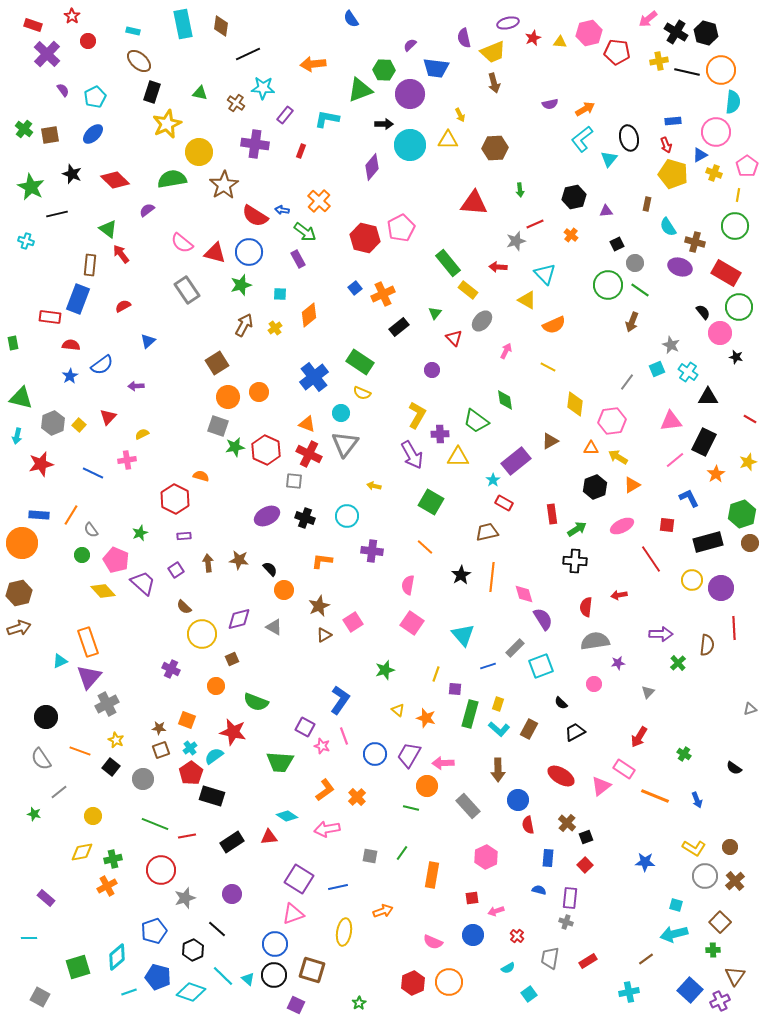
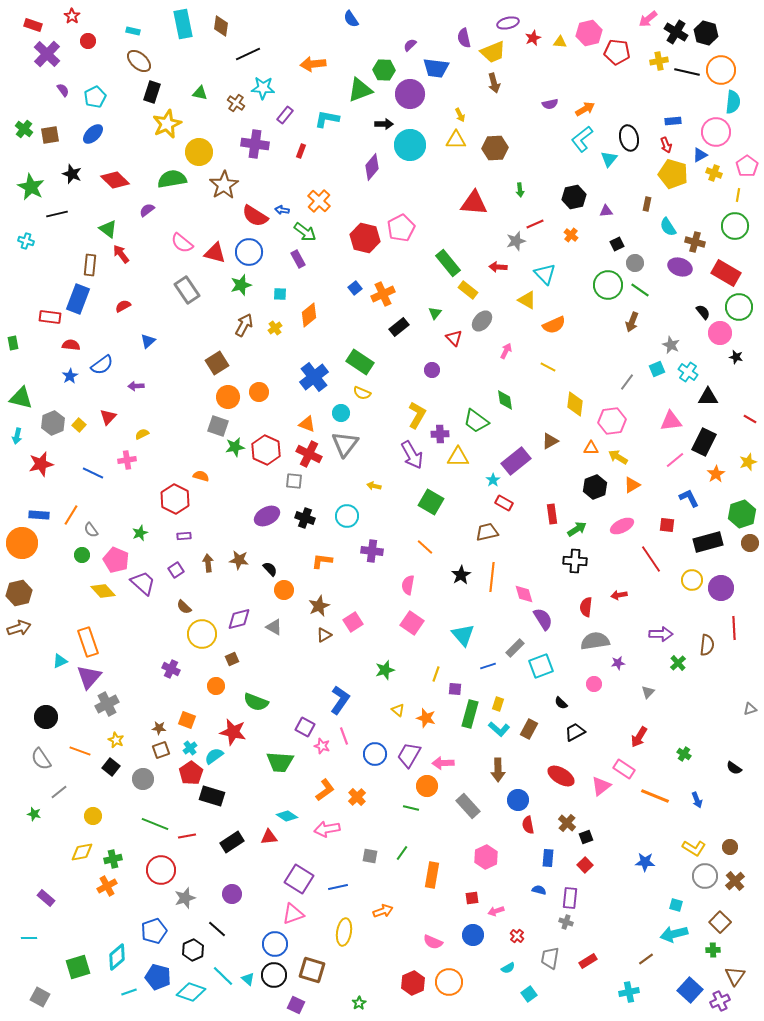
yellow triangle at (448, 140): moved 8 px right
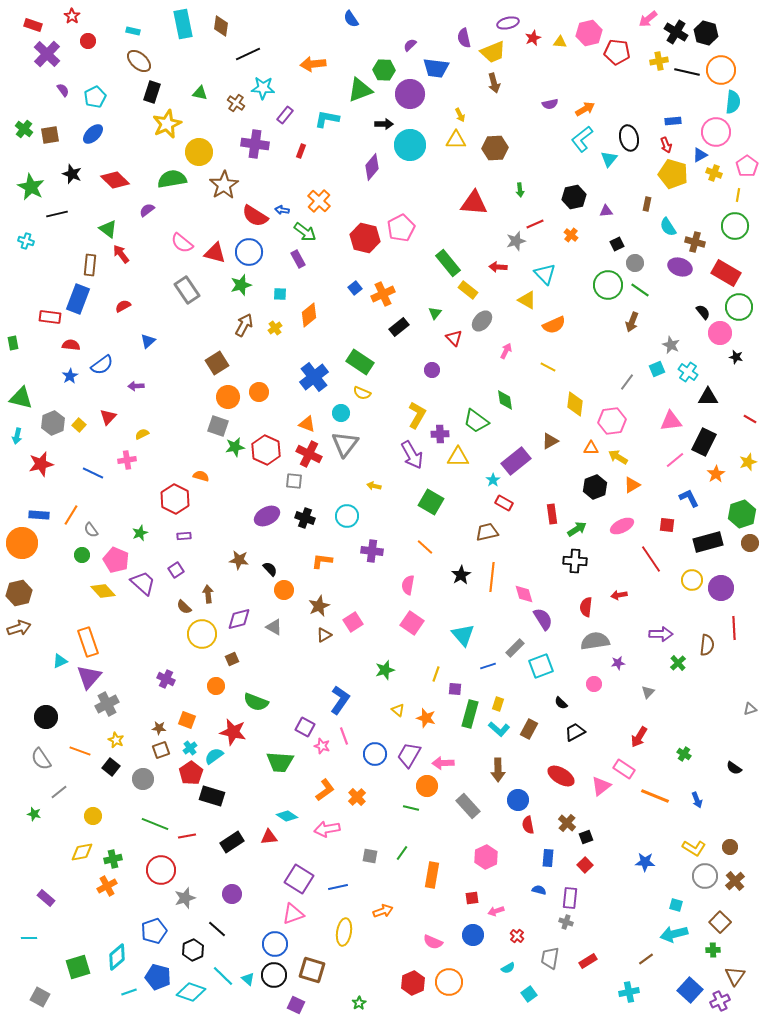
brown arrow at (208, 563): moved 31 px down
purple cross at (171, 669): moved 5 px left, 10 px down
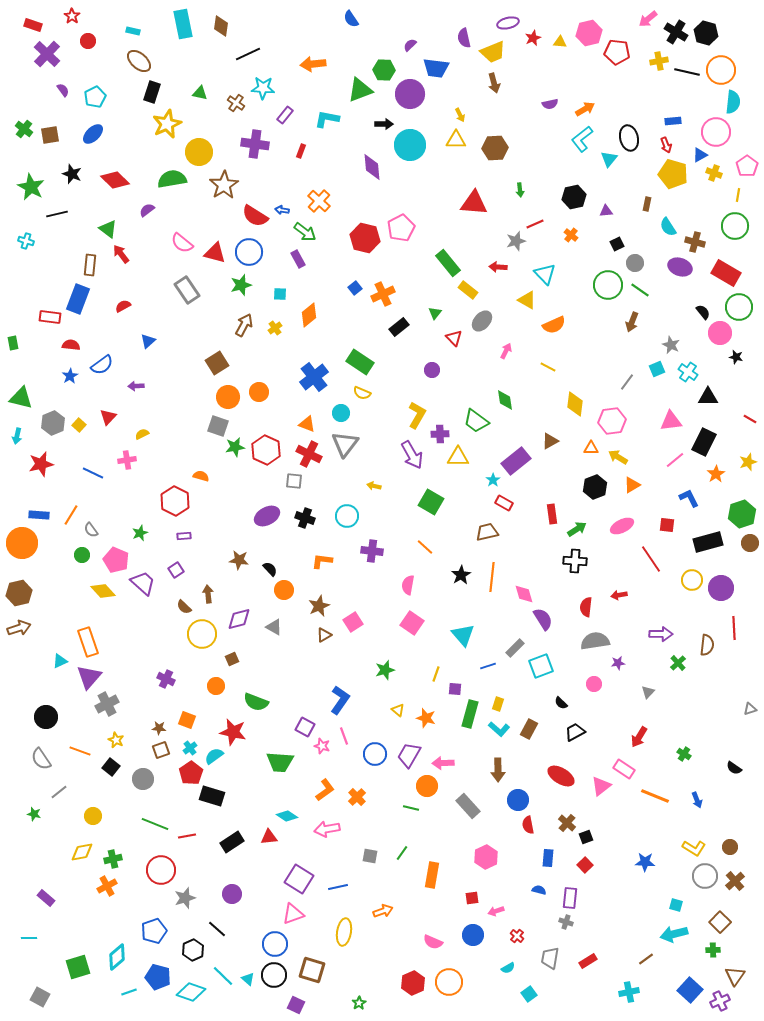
purple diamond at (372, 167): rotated 44 degrees counterclockwise
red hexagon at (175, 499): moved 2 px down
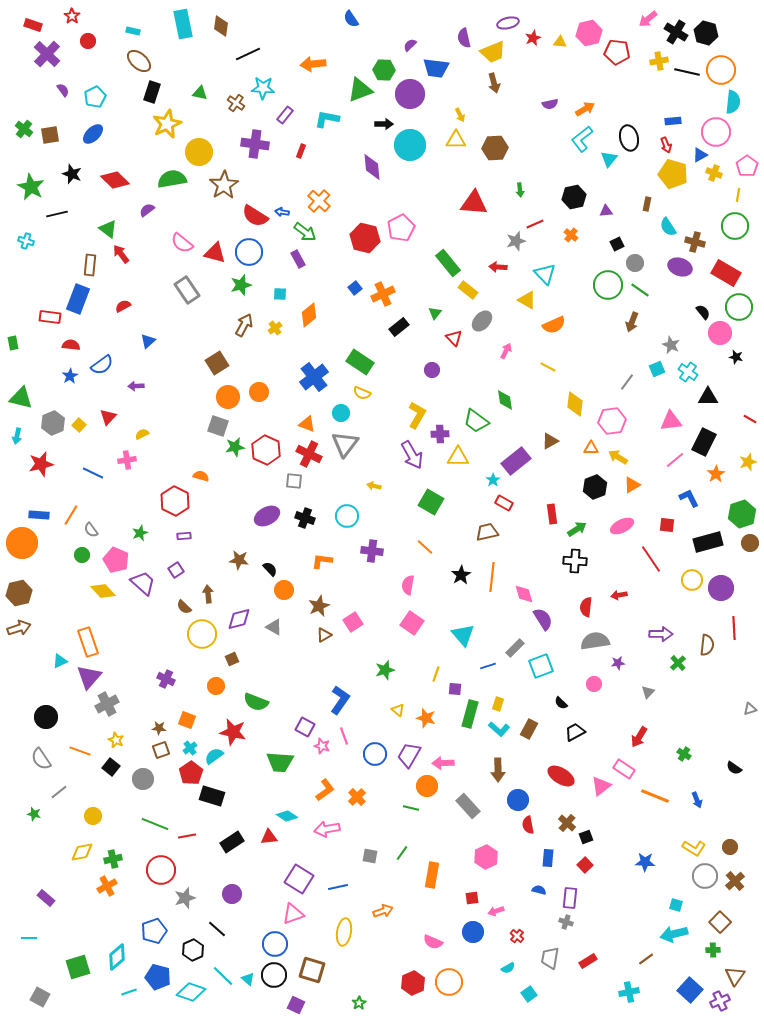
blue arrow at (282, 210): moved 2 px down
blue circle at (473, 935): moved 3 px up
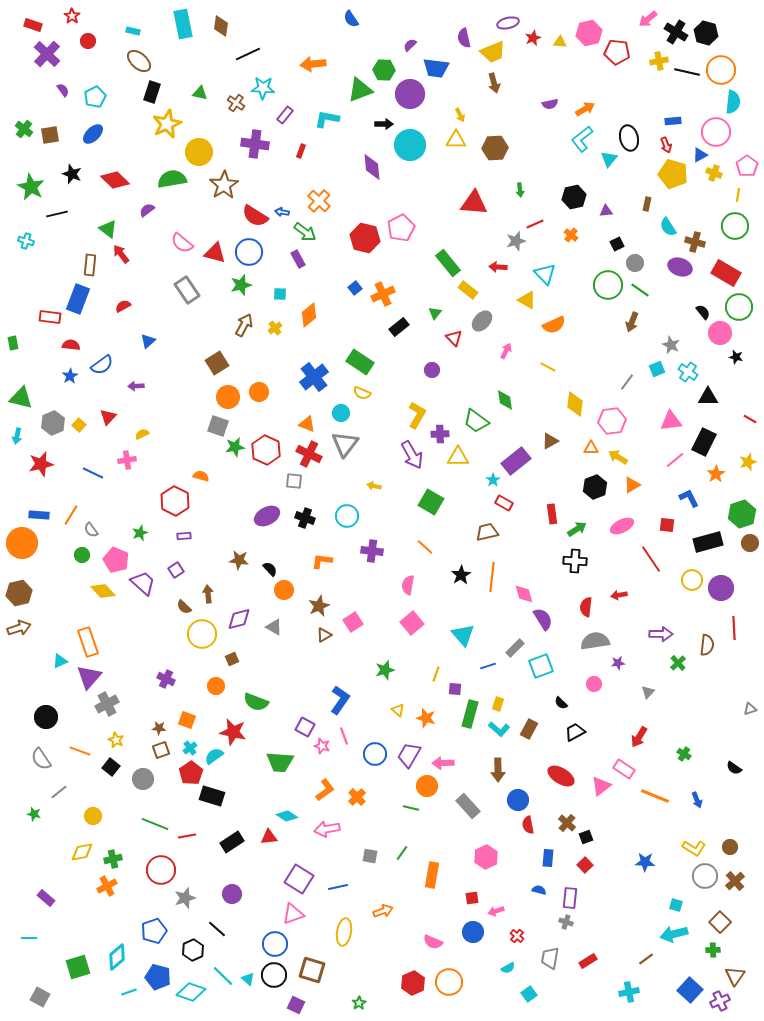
pink square at (412, 623): rotated 15 degrees clockwise
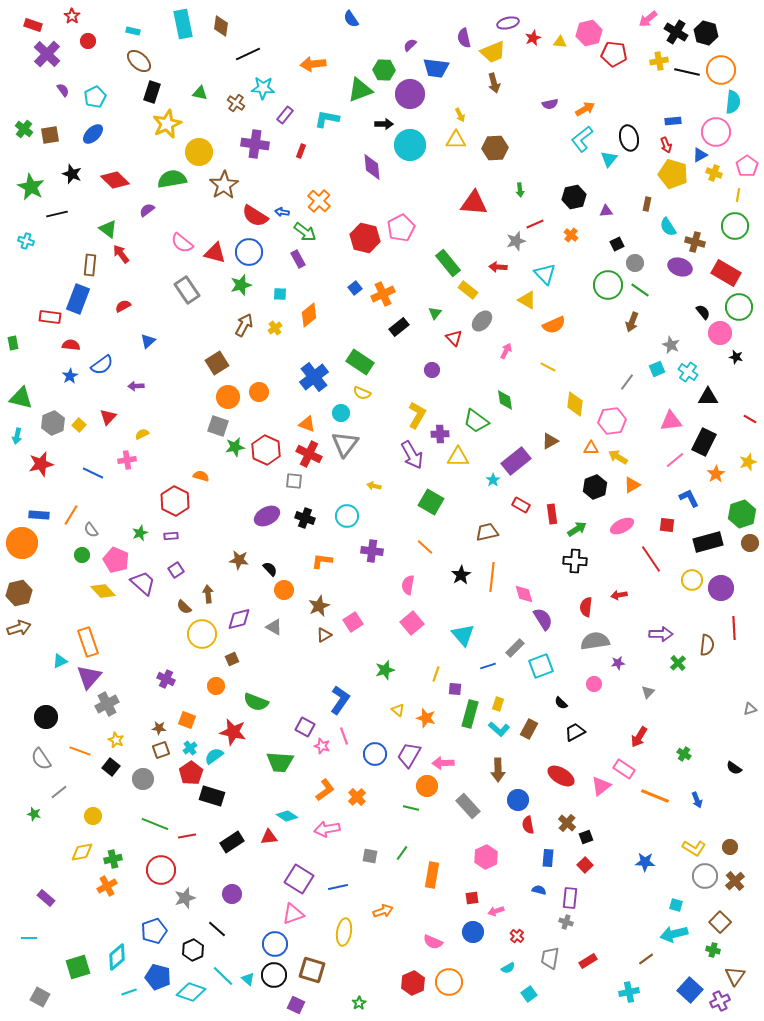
red pentagon at (617, 52): moved 3 px left, 2 px down
red rectangle at (504, 503): moved 17 px right, 2 px down
purple rectangle at (184, 536): moved 13 px left
green cross at (713, 950): rotated 16 degrees clockwise
